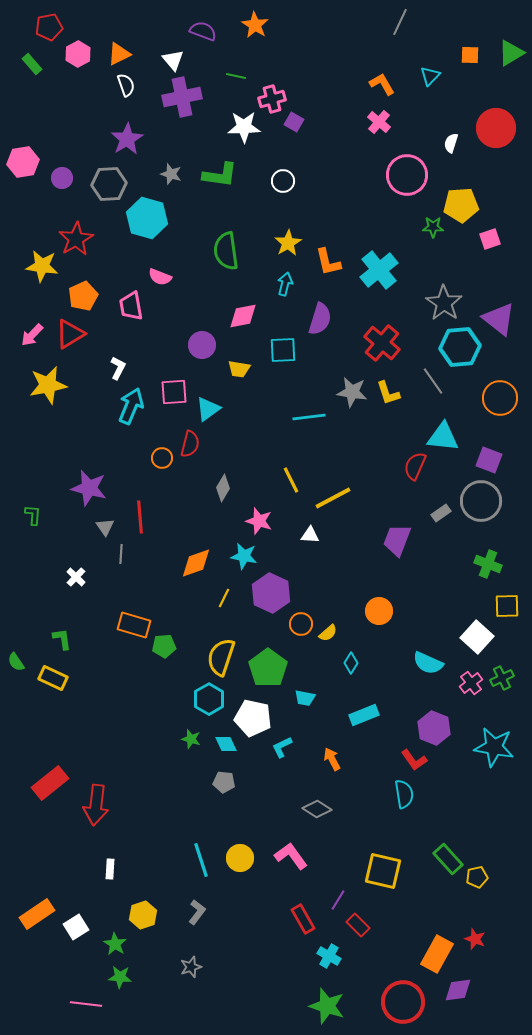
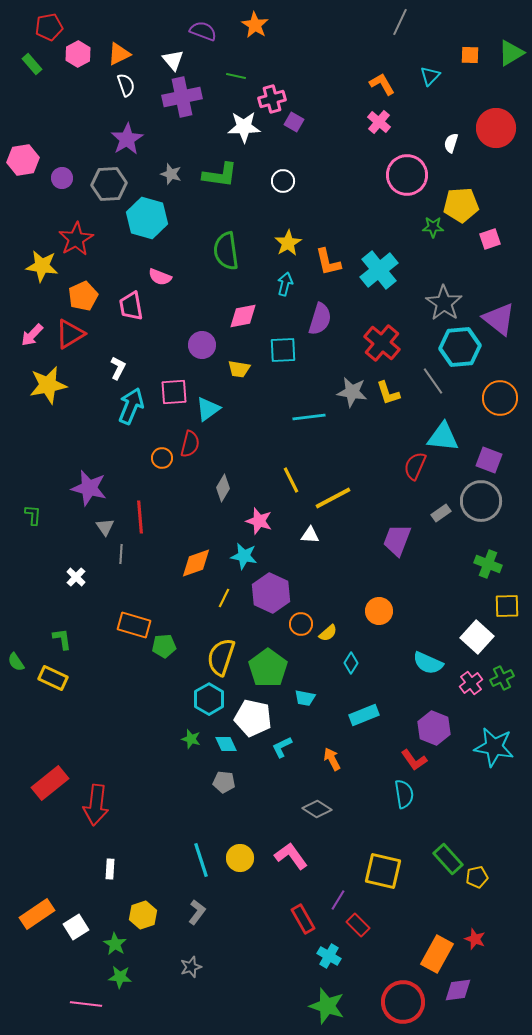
pink hexagon at (23, 162): moved 2 px up
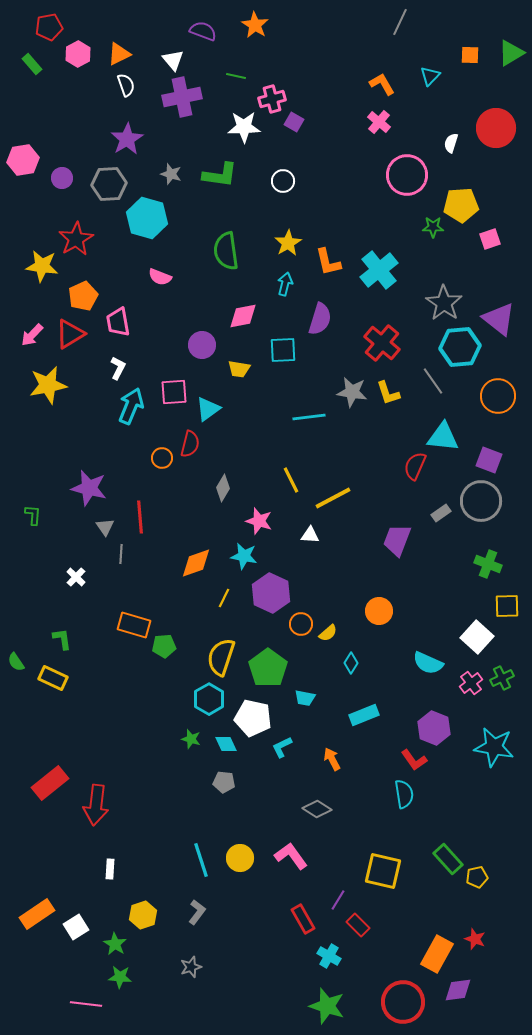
pink trapezoid at (131, 306): moved 13 px left, 16 px down
orange circle at (500, 398): moved 2 px left, 2 px up
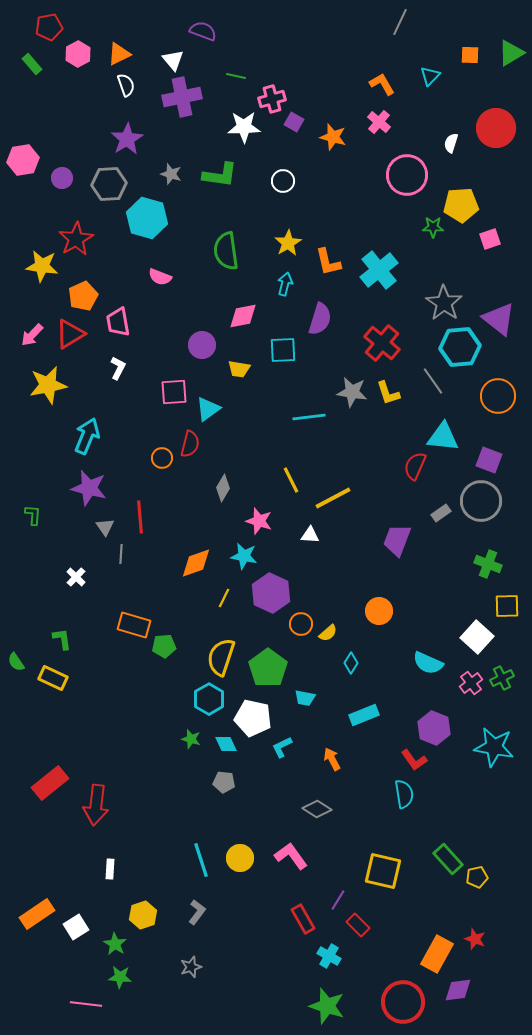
orange star at (255, 25): moved 78 px right, 112 px down; rotated 16 degrees counterclockwise
cyan arrow at (131, 406): moved 44 px left, 30 px down
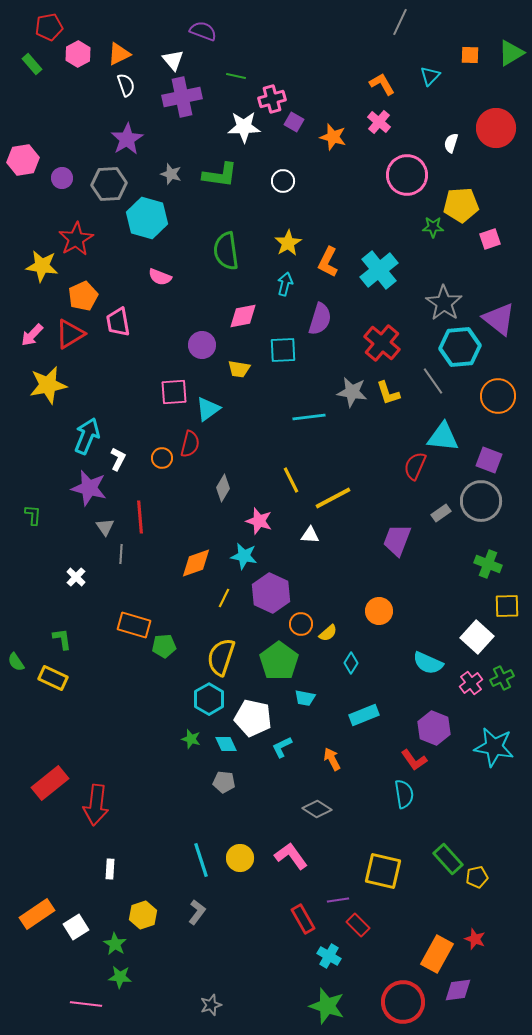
orange L-shape at (328, 262): rotated 40 degrees clockwise
white L-shape at (118, 368): moved 91 px down
green pentagon at (268, 668): moved 11 px right, 7 px up
purple line at (338, 900): rotated 50 degrees clockwise
gray star at (191, 967): moved 20 px right, 38 px down
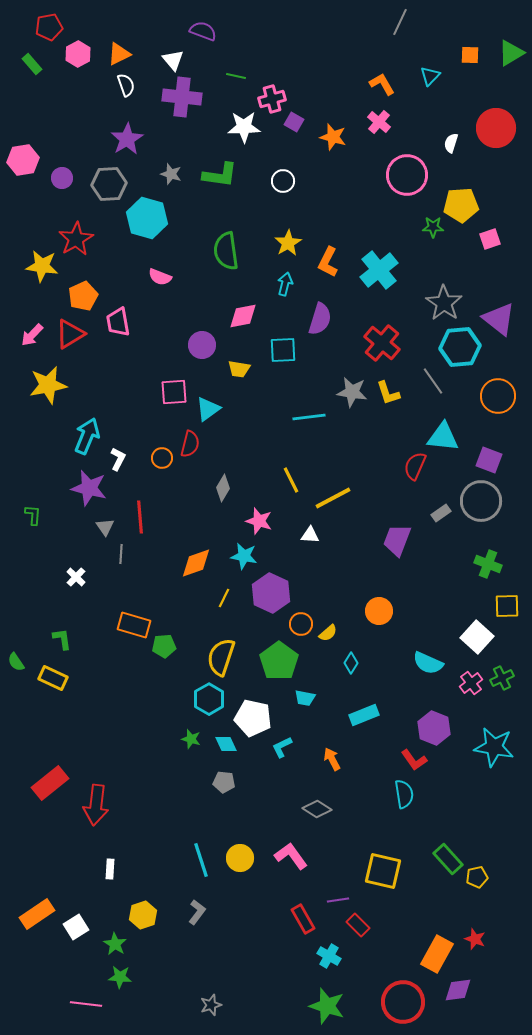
purple cross at (182, 97): rotated 18 degrees clockwise
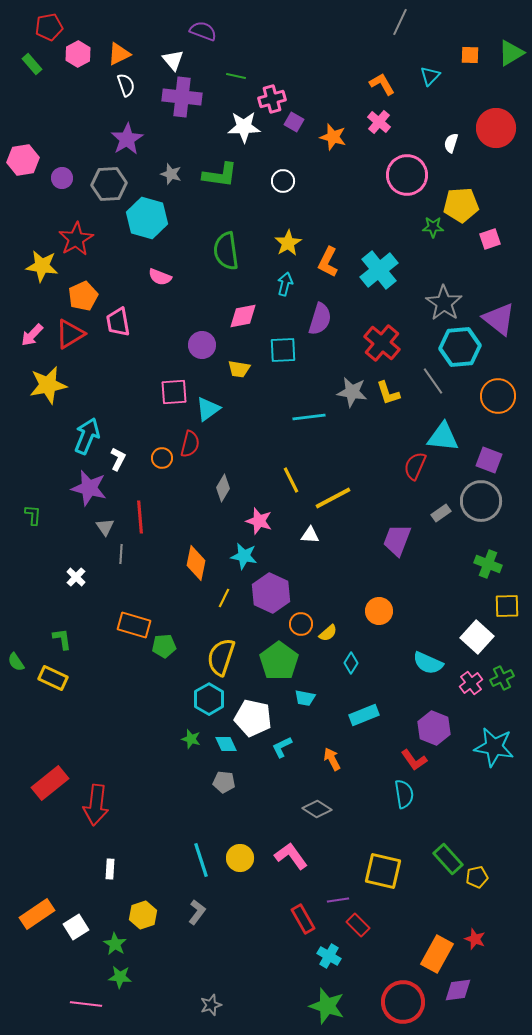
orange diamond at (196, 563): rotated 60 degrees counterclockwise
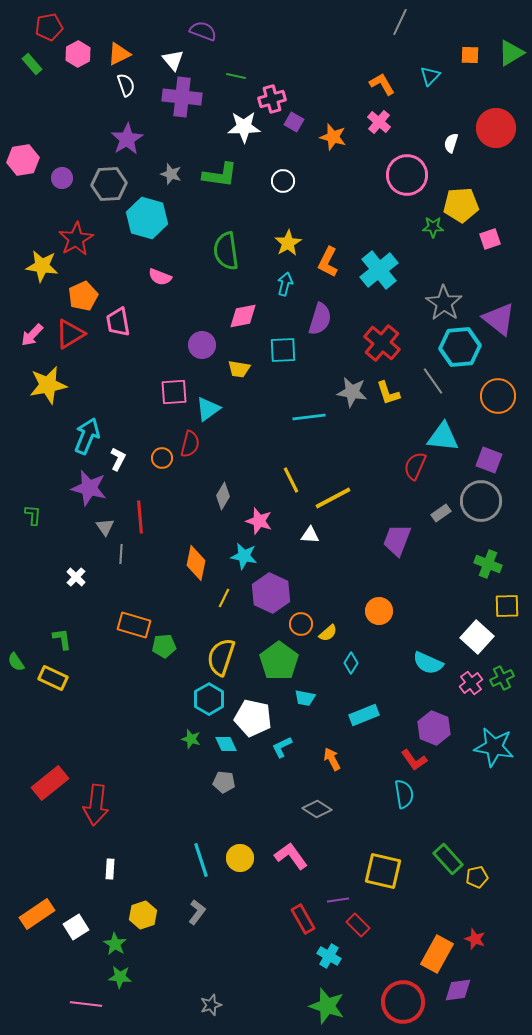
gray diamond at (223, 488): moved 8 px down
